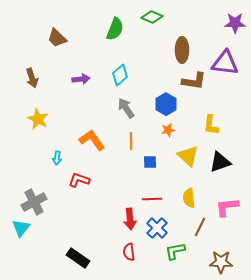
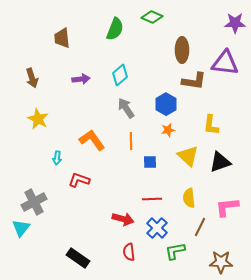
brown trapezoid: moved 5 px right; rotated 40 degrees clockwise
red arrow: moved 7 px left; rotated 70 degrees counterclockwise
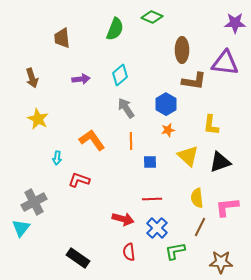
yellow semicircle: moved 8 px right
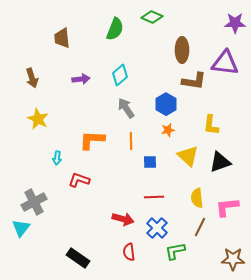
orange L-shape: rotated 52 degrees counterclockwise
red line: moved 2 px right, 2 px up
brown star: moved 12 px right, 3 px up
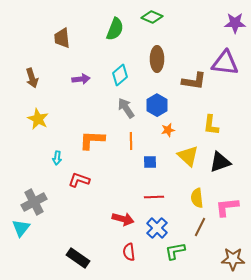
brown ellipse: moved 25 px left, 9 px down
blue hexagon: moved 9 px left, 1 px down
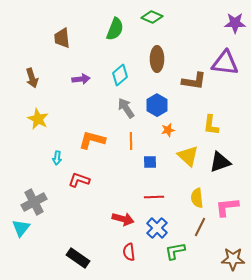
orange L-shape: rotated 12 degrees clockwise
